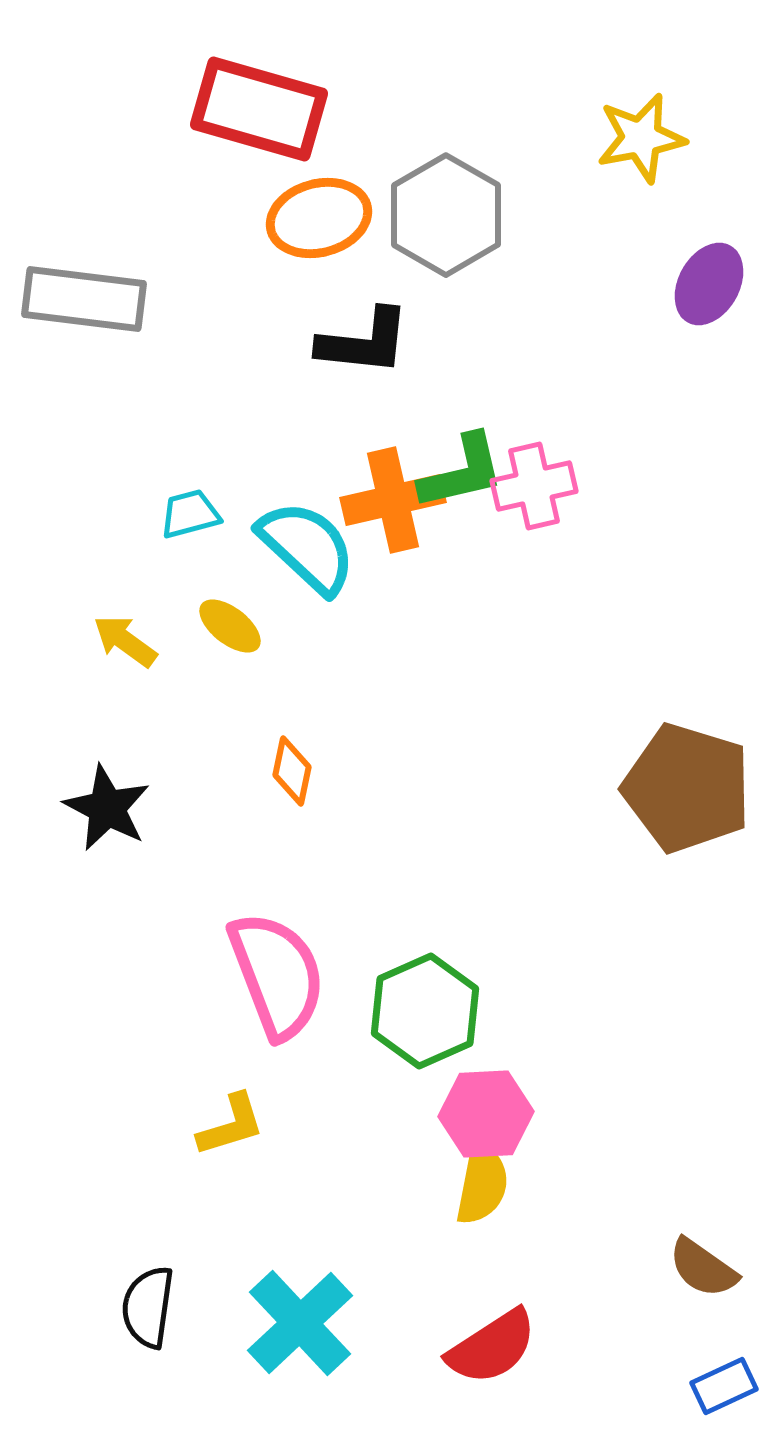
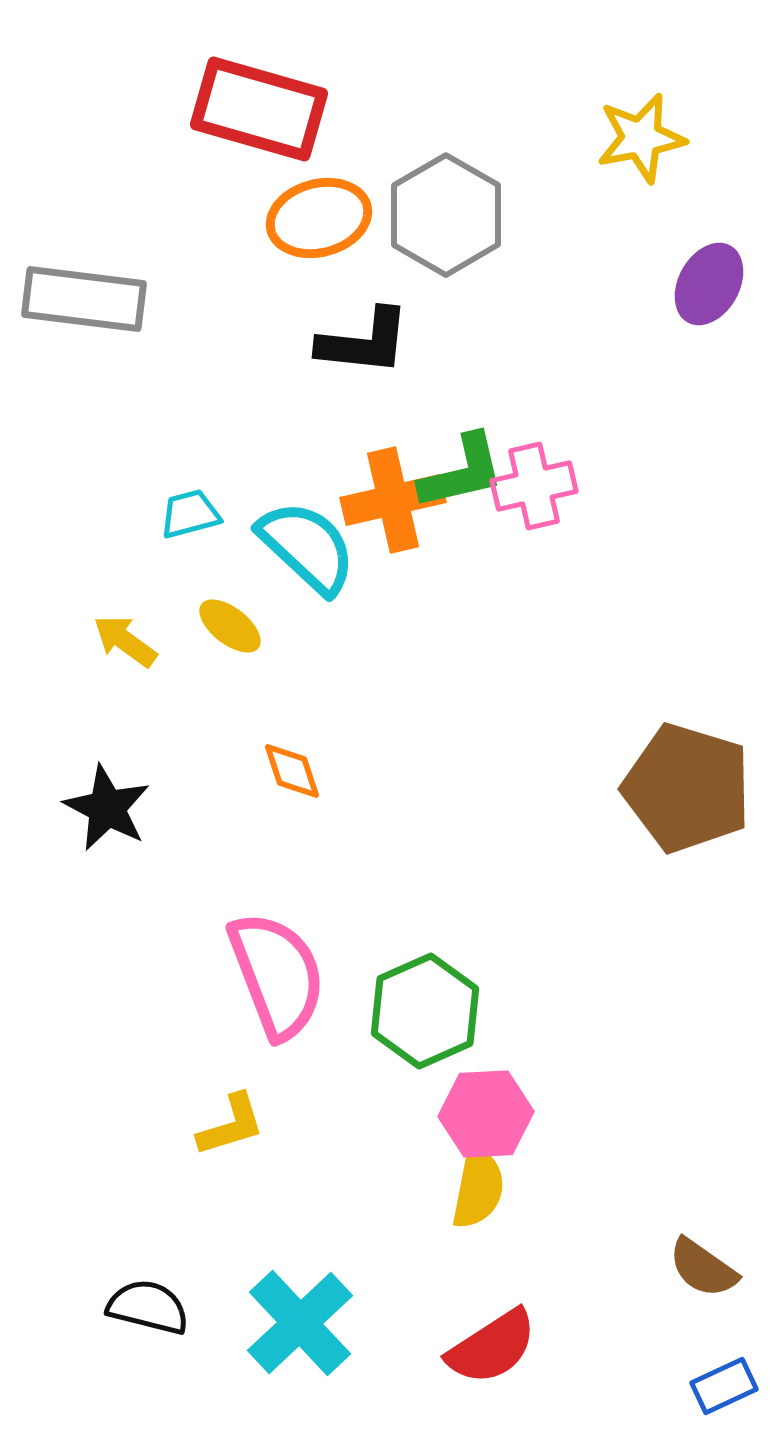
orange diamond: rotated 30 degrees counterclockwise
yellow semicircle: moved 4 px left, 4 px down
black semicircle: rotated 96 degrees clockwise
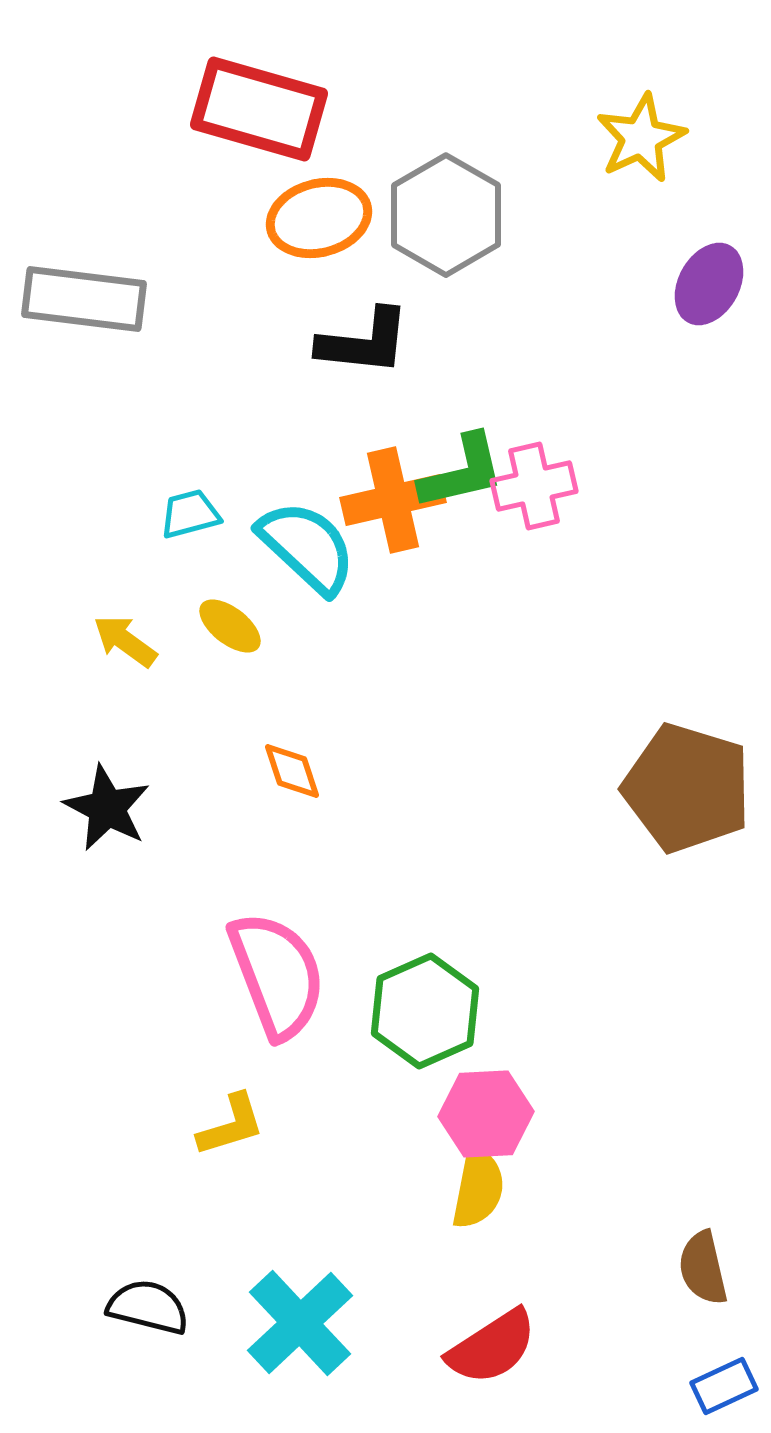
yellow star: rotated 14 degrees counterclockwise
brown semicircle: rotated 42 degrees clockwise
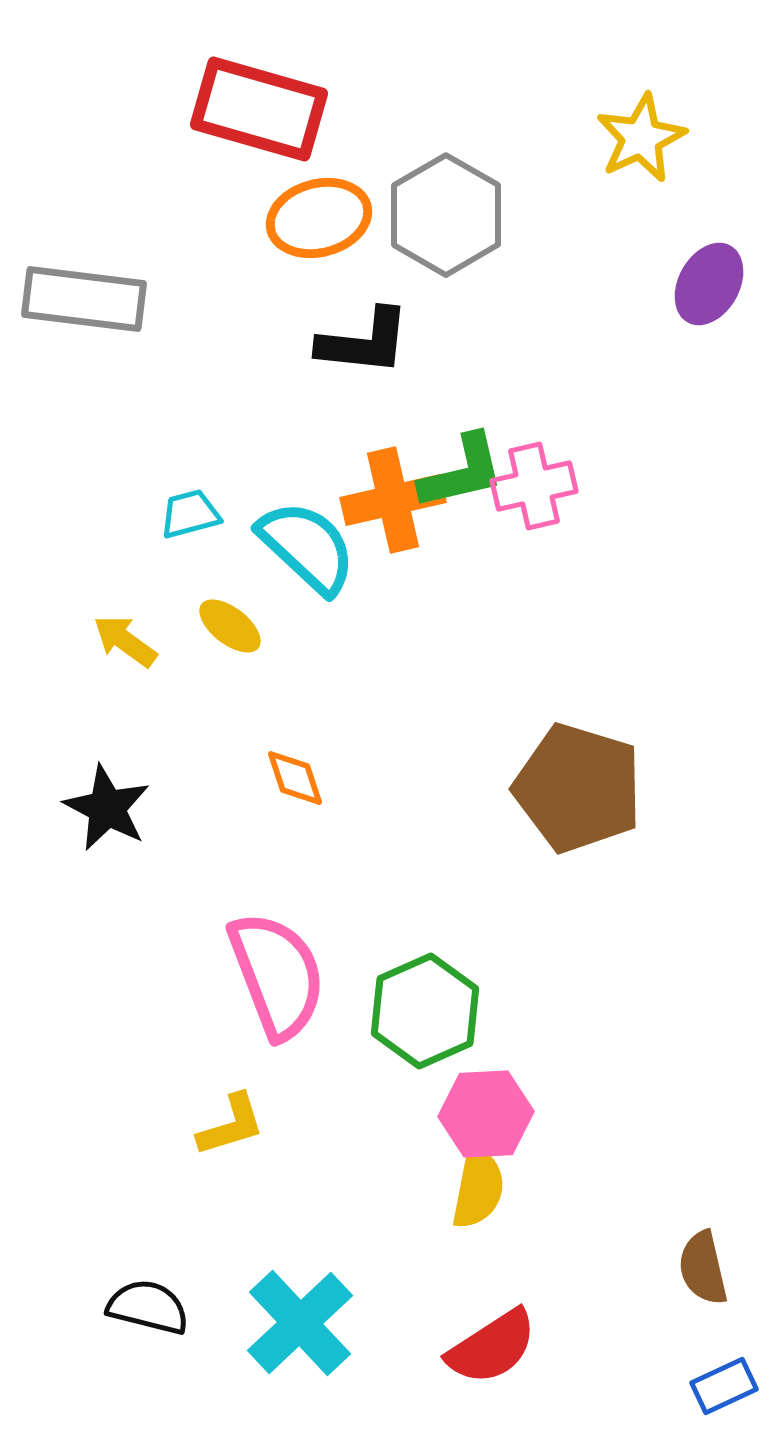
orange diamond: moved 3 px right, 7 px down
brown pentagon: moved 109 px left
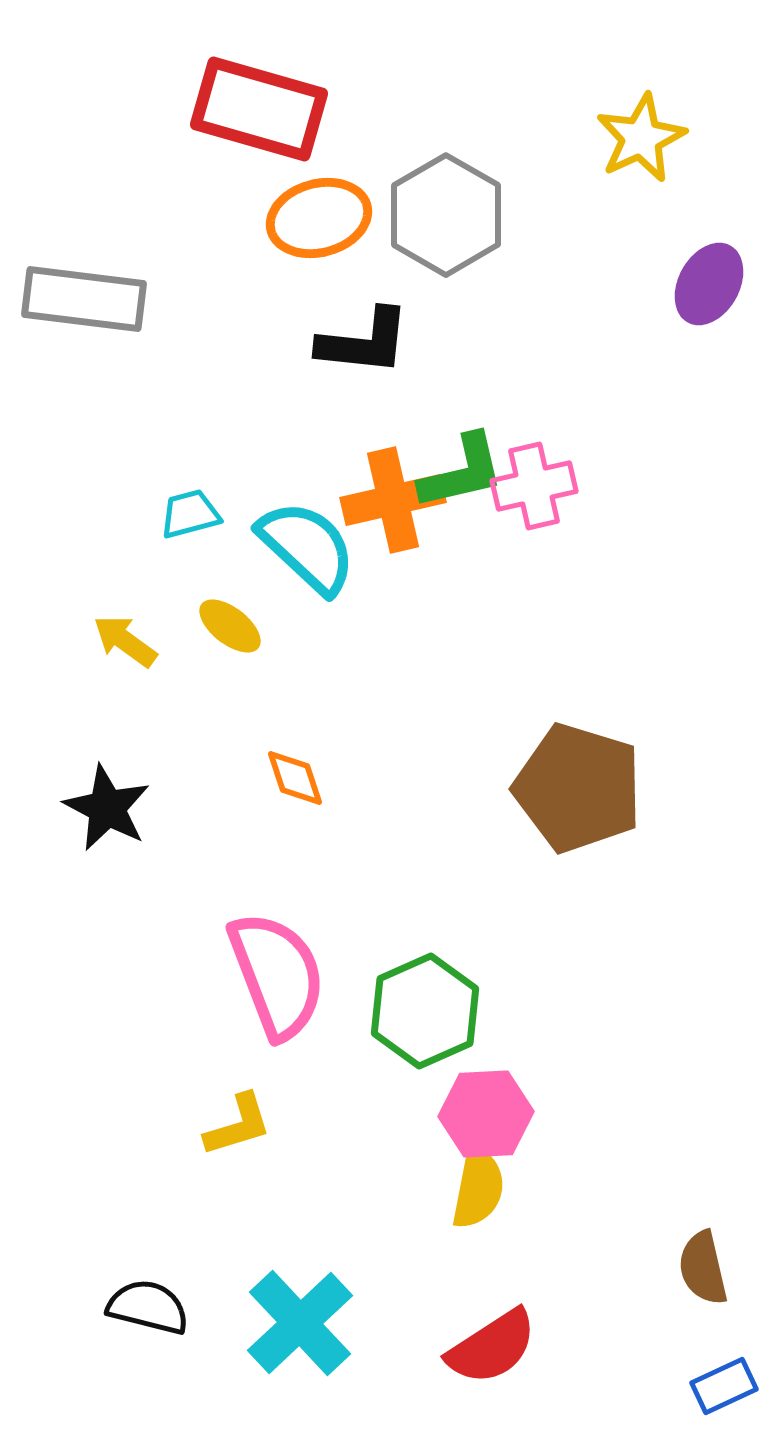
yellow L-shape: moved 7 px right
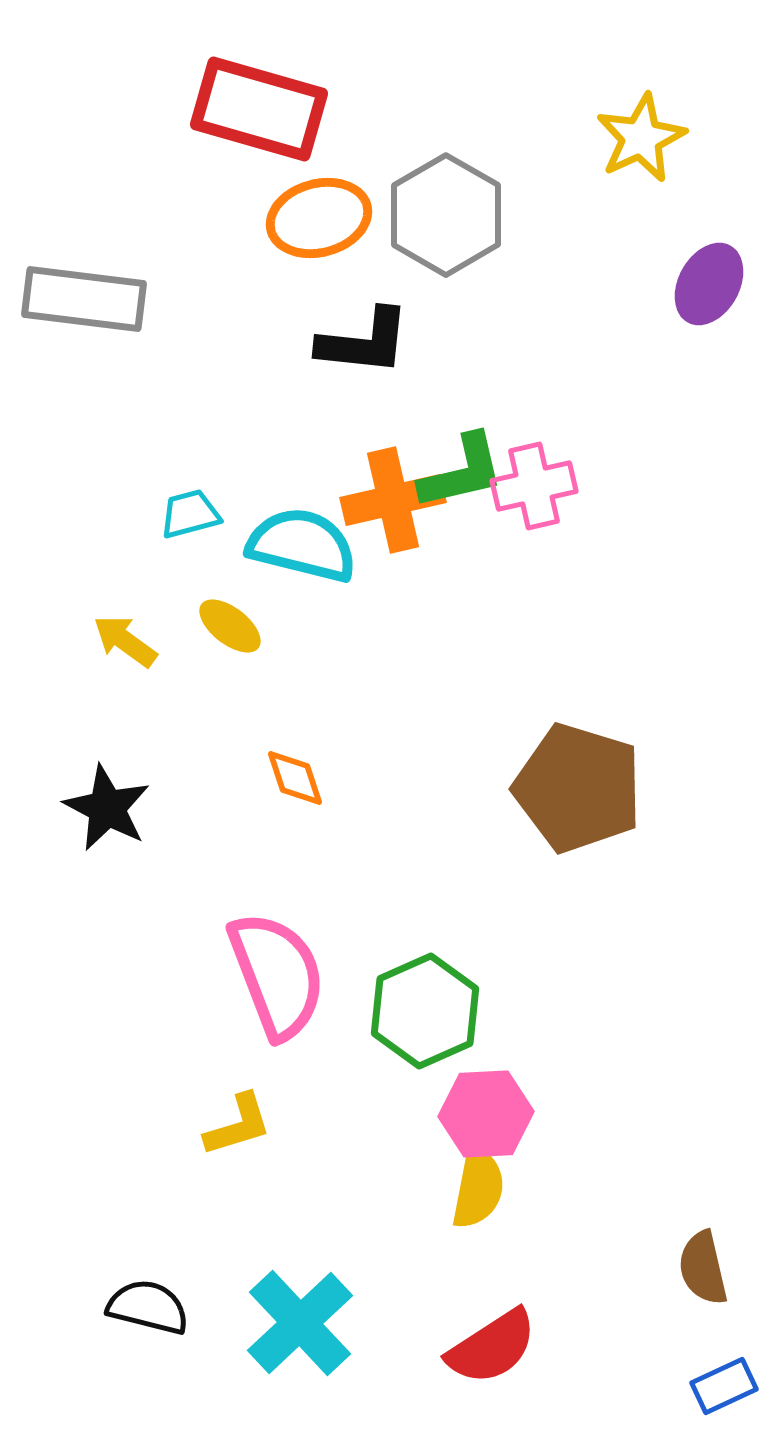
cyan semicircle: moved 5 px left, 2 px up; rotated 29 degrees counterclockwise
